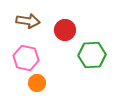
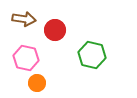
brown arrow: moved 4 px left, 2 px up
red circle: moved 10 px left
green hexagon: rotated 16 degrees clockwise
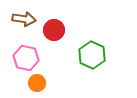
red circle: moved 1 px left
green hexagon: rotated 12 degrees clockwise
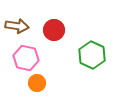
brown arrow: moved 7 px left, 7 px down
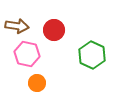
pink hexagon: moved 1 px right, 4 px up
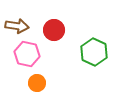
green hexagon: moved 2 px right, 3 px up
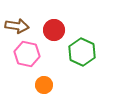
green hexagon: moved 12 px left
orange circle: moved 7 px right, 2 px down
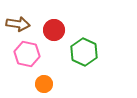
brown arrow: moved 1 px right, 2 px up
green hexagon: moved 2 px right
orange circle: moved 1 px up
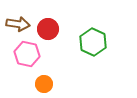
red circle: moved 6 px left, 1 px up
green hexagon: moved 9 px right, 10 px up
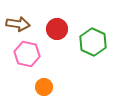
red circle: moved 9 px right
orange circle: moved 3 px down
